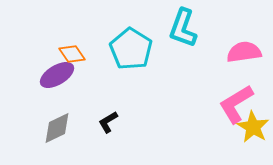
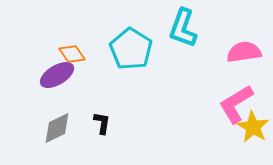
black L-shape: moved 6 px left, 1 px down; rotated 130 degrees clockwise
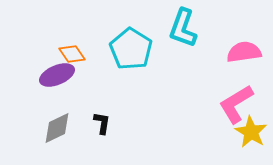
purple ellipse: rotated 8 degrees clockwise
yellow star: moved 2 px left, 5 px down
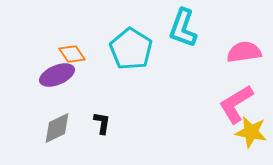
yellow star: rotated 20 degrees counterclockwise
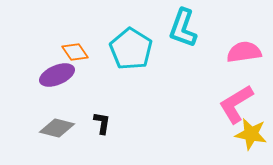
orange diamond: moved 3 px right, 2 px up
gray diamond: rotated 40 degrees clockwise
yellow star: moved 2 px down
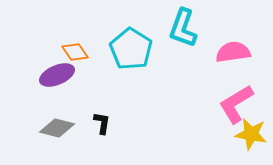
pink semicircle: moved 11 px left
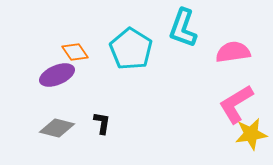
yellow star: rotated 20 degrees counterclockwise
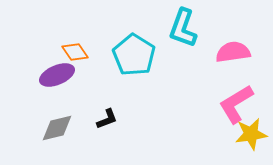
cyan pentagon: moved 3 px right, 6 px down
black L-shape: moved 5 px right, 4 px up; rotated 60 degrees clockwise
gray diamond: rotated 28 degrees counterclockwise
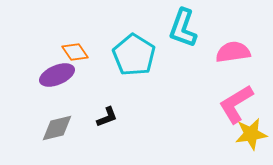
black L-shape: moved 2 px up
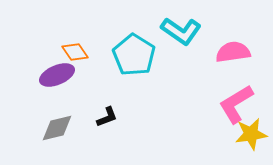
cyan L-shape: moved 2 px left, 3 px down; rotated 75 degrees counterclockwise
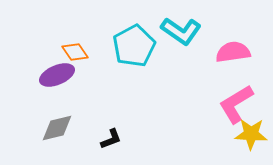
cyan pentagon: moved 9 px up; rotated 12 degrees clockwise
black L-shape: moved 4 px right, 22 px down
yellow star: rotated 12 degrees clockwise
